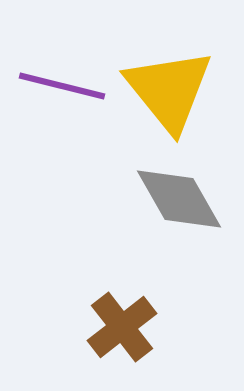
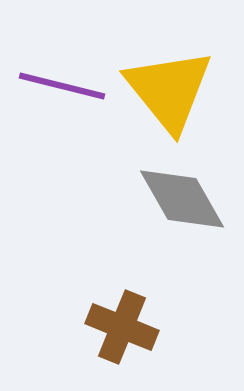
gray diamond: moved 3 px right
brown cross: rotated 30 degrees counterclockwise
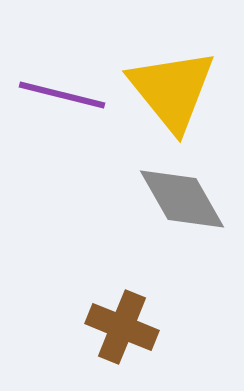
purple line: moved 9 px down
yellow triangle: moved 3 px right
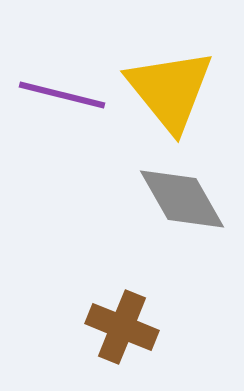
yellow triangle: moved 2 px left
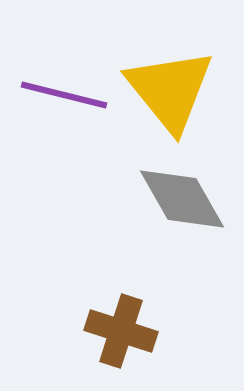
purple line: moved 2 px right
brown cross: moved 1 px left, 4 px down; rotated 4 degrees counterclockwise
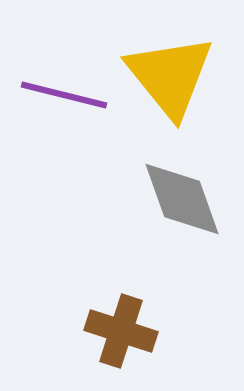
yellow triangle: moved 14 px up
gray diamond: rotated 10 degrees clockwise
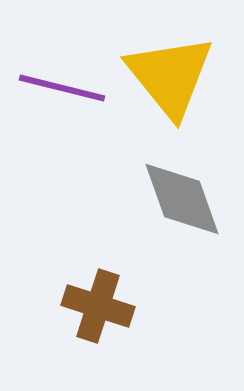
purple line: moved 2 px left, 7 px up
brown cross: moved 23 px left, 25 px up
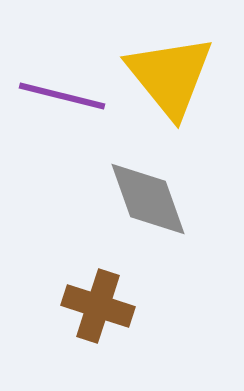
purple line: moved 8 px down
gray diamond: moved 34 px left
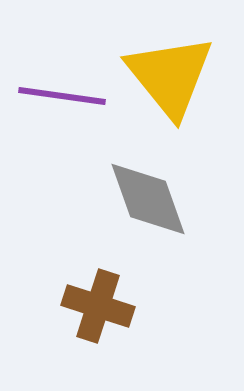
purple line: rotated 6 degrees counterclockwise
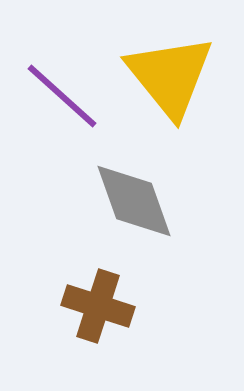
purple line: rotated 34 degrees clockwise
gray diamond: moved 14 px left, 2 px down
